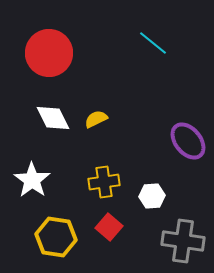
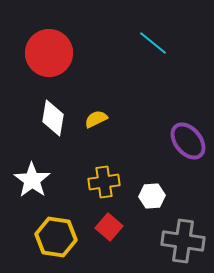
white diamond: rotated 36 degrees clockwise
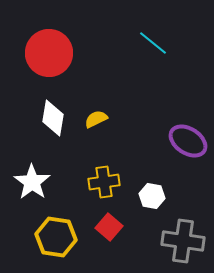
purple ellipse: rotated 18 degrees counterclockwise
white star: moved 2 px down
white hexagon: rotated 15 degrees clockwise
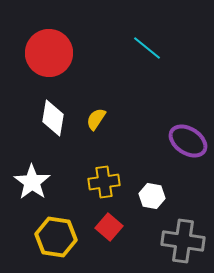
cyan line: moved 6 px left, 5 px down
yellow semicircle: rotated 30 degrees counterclockwise
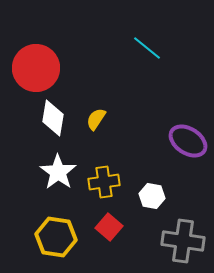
red circle: moved 13 px left, 15 px down
white star: moved 26 px right, 10 px up
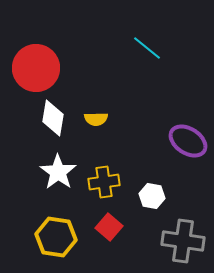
yellow semicircle: rotated 125 degrees counterclockwise
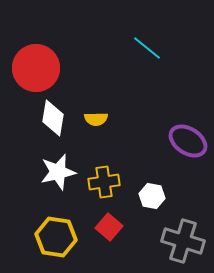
white star: rotated 24 degrees clockwise
gray cross: rotated 9 degrees clockwise
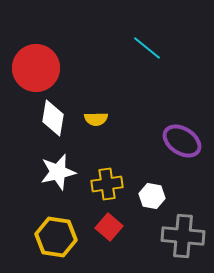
purple ellipse: moved 6 px left
yellow cross: moved 3 px right, 2 px down
gray cross: moved 5 px up; rotated 12 degrees counterclockwise
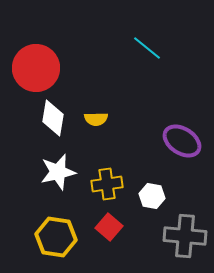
gray cross: moved 2 px right
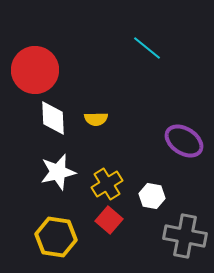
red circle: moved 1 px left, 2 px down
white diamond: rotated 12 degrees counterclockwise
purple ellipse: moved 2 px right
yellow cross: rotated 24 degrees counterclockwise
red square: moved 7 px up
gray cross: rotated 6 degrees clockwise
